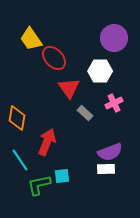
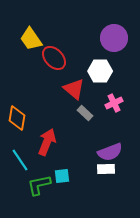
red triangle: moved 5 px right, 1 px down; rotated 15 degrees counterclockwise
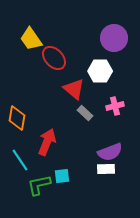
pink cross: moved 1 px right, 3 px down; rotated 12 degrees clockwise
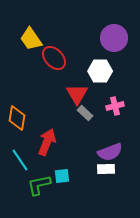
red triangle: moved 3 px right, 5 px down; rotated 20 degrees clockwise
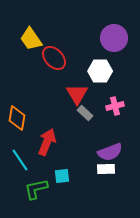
green L-shape: moved 3 px left, 4 px down
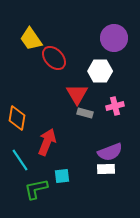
gray rectangle: rotated 28 degrees counterclockwise
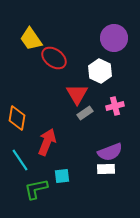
red ellipse: rotated 10 degrees counterclockwise
white hexagon: rotated 25 degrees clockwise
gray rectangle: rotated 49 degrees counterclockwise
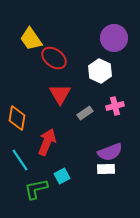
red triangle: moved 17 px left
cyan square: rotated 21 degrees counterclockwise
